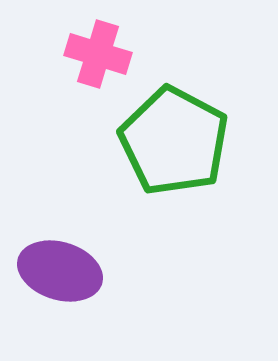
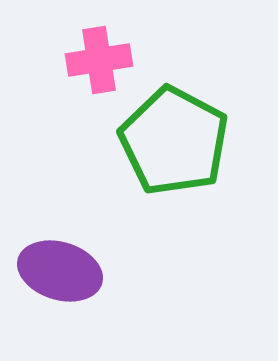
pink cross: moved 1 px right, 6 px down; rotated 26 degrees counterclockwise
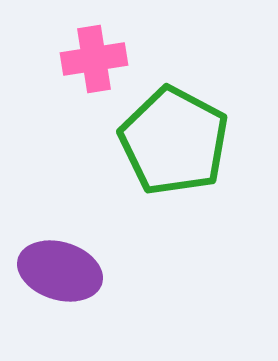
pink cross: moved 5 px left, 1 px up
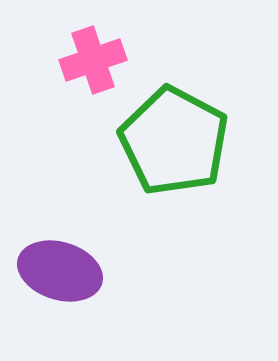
pink cross: moved 1 px left, 1 px down; rotated 10 degrees counterclockwise
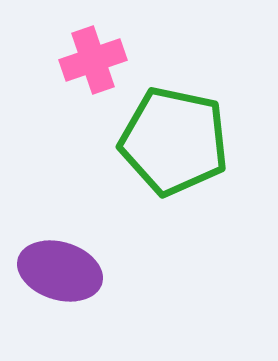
green pentagon: rotated 16 degrees counterclockwise
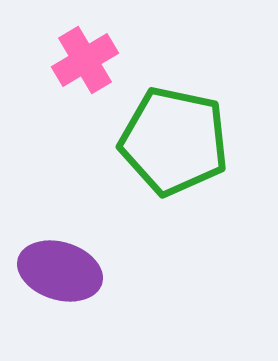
pink cross: moved 8 px left; rotated 12 degrees counterclockwise
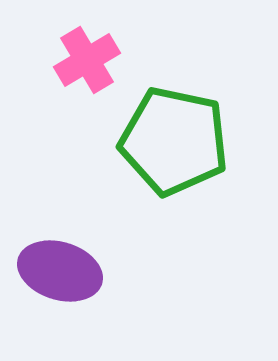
pink cross: moved 2 px right
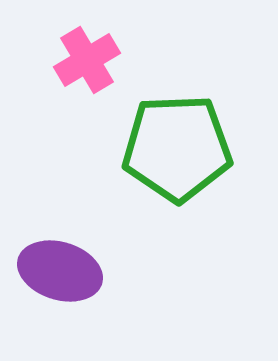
green pentagon: moved 3 px right, 7 px down; rotated 14 degrees counterclockwise
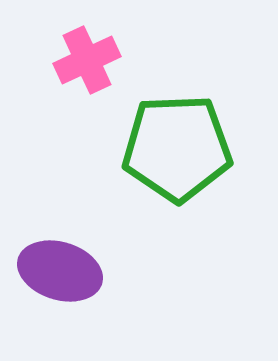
pink cross: rotated 6 degrees clockwise
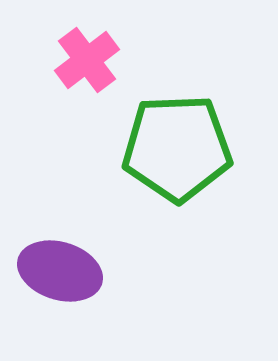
pink cross: rotated 12 degrees counterclockwise
